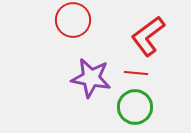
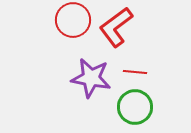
red L-shape: moved 32 px left, 9 px up
red line: moved 1 px left, 1 px up
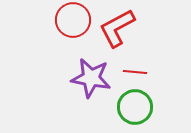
red L-shape: moved 1 px right, 1 px down; rotated 9 degrees clockwise
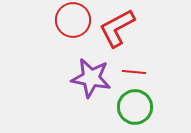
red line: moved 1 px left
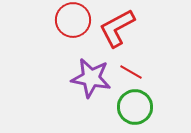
red line: moved 3 px left; rotated 25 degrees clockwise
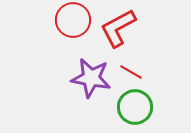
red L-shape: moved 1 px right
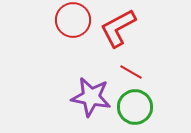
purple star: moved 19 px down
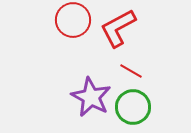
red line: moved 1 px up
purple star: rotated 18 degrees clockwise
green circle: moved 2 px left
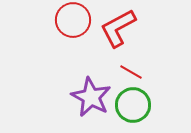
red line: moved 1 px down
green circle: moved 2 px up
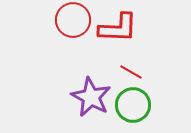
red L-shape: rotated 150 degrees counterclockwise
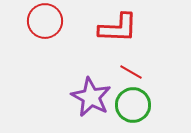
red circle: moved 28 px left, 1 px down
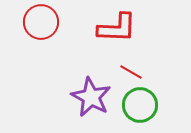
red circle: moved 4 px left, 1 px down
red L-shape: moved 1 px left
green circle: moved 7 px right
